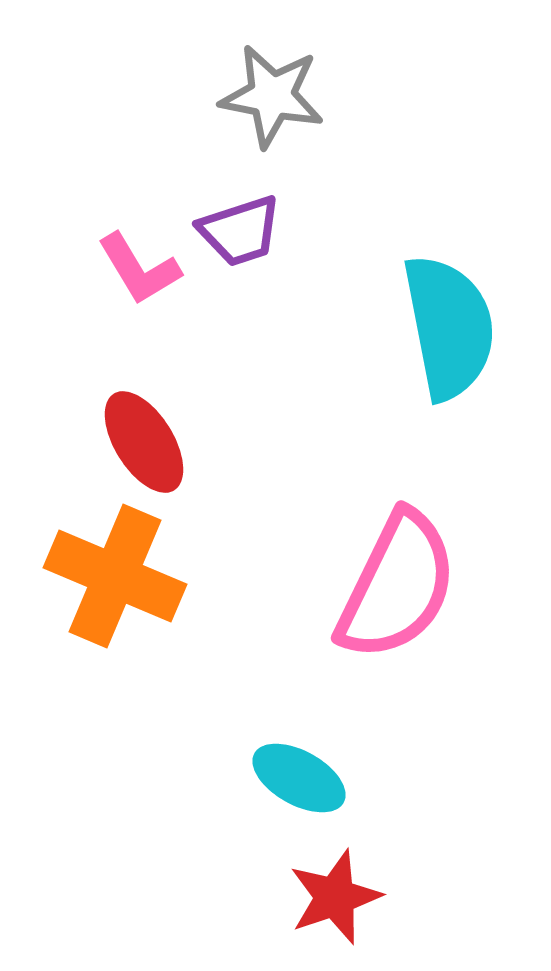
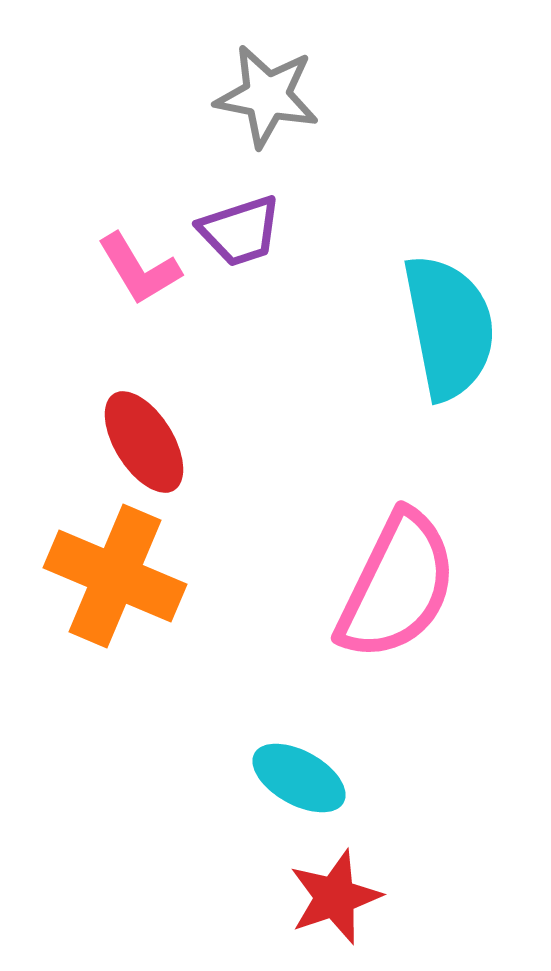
gray star: moved 5 px left
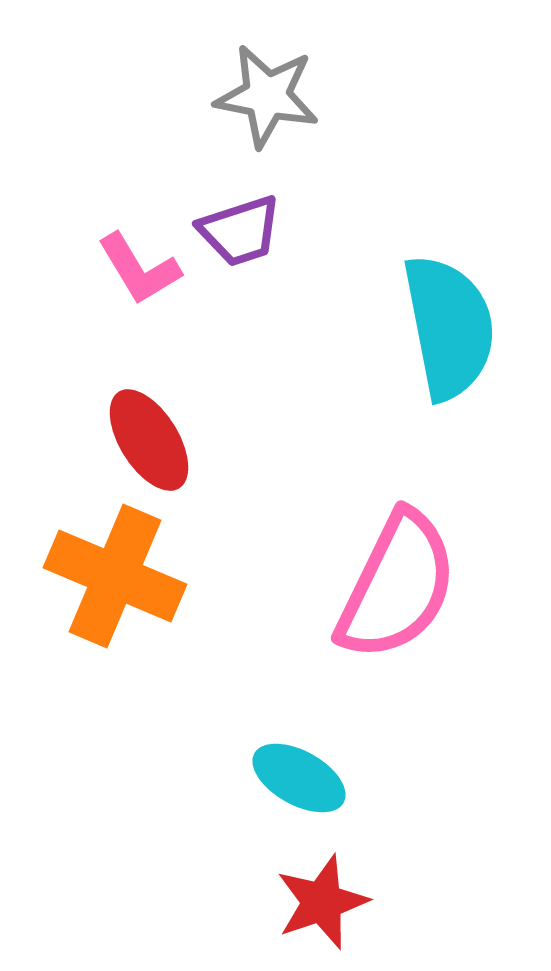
red ellipse: moved 5 px right, 2 px up
red star: moved 13 px left, 5 px down
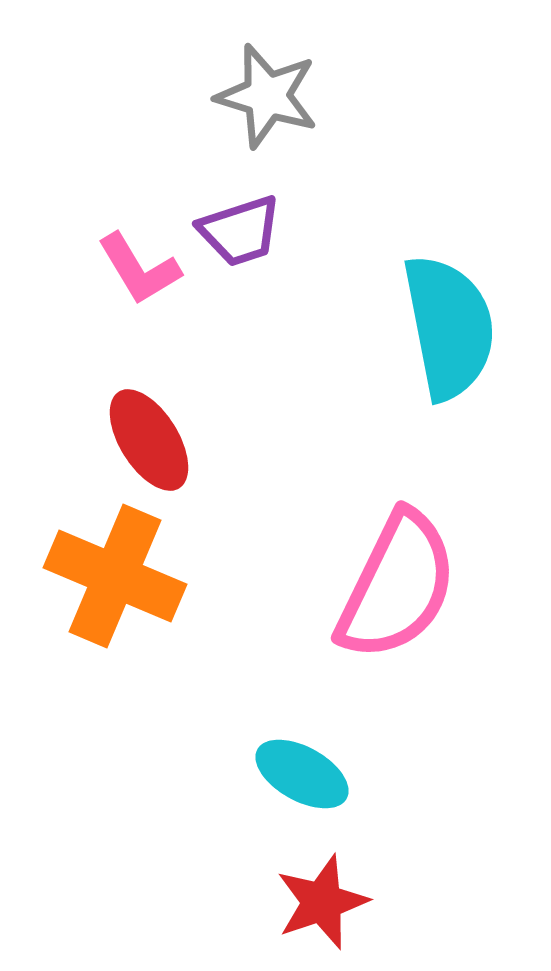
gray star: rotated 6 degrees clockwise
cyan ellipse: moved 3 px right, 4 px up
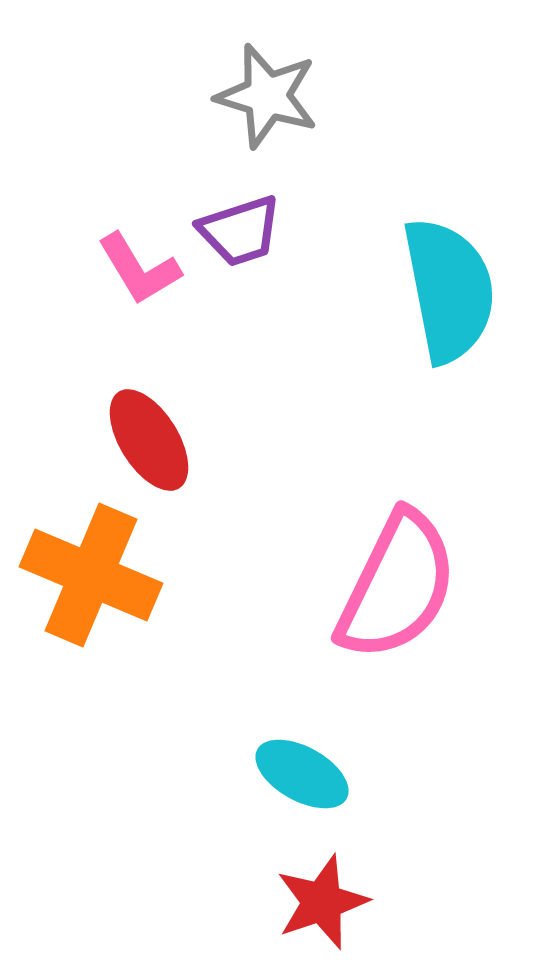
cyan semicircle: moved 37 px up
orange cross: moved 24 px left, 1 px up
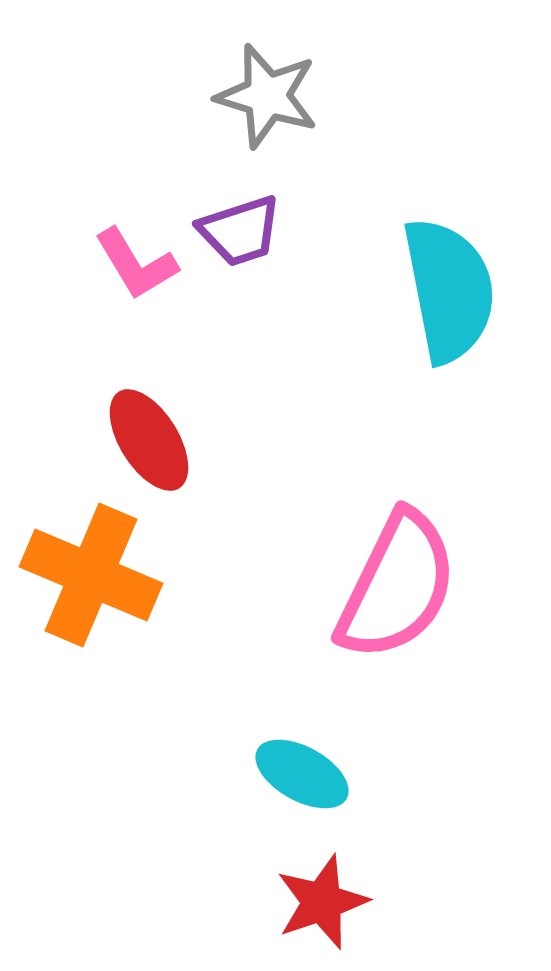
pink L-shape: moved 3 px left, 5 px up
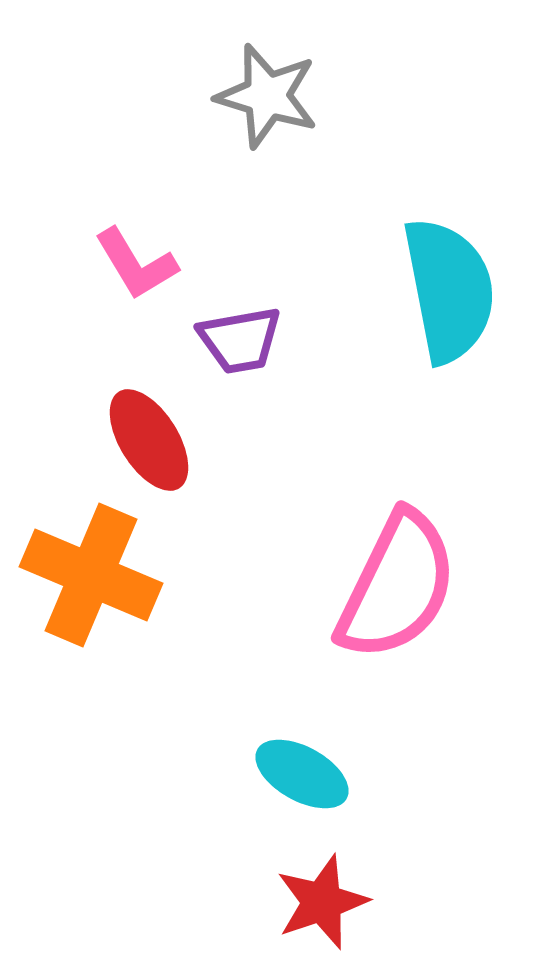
purple trapezoid: moved 109 px down; rotated 8 degrees clockwise
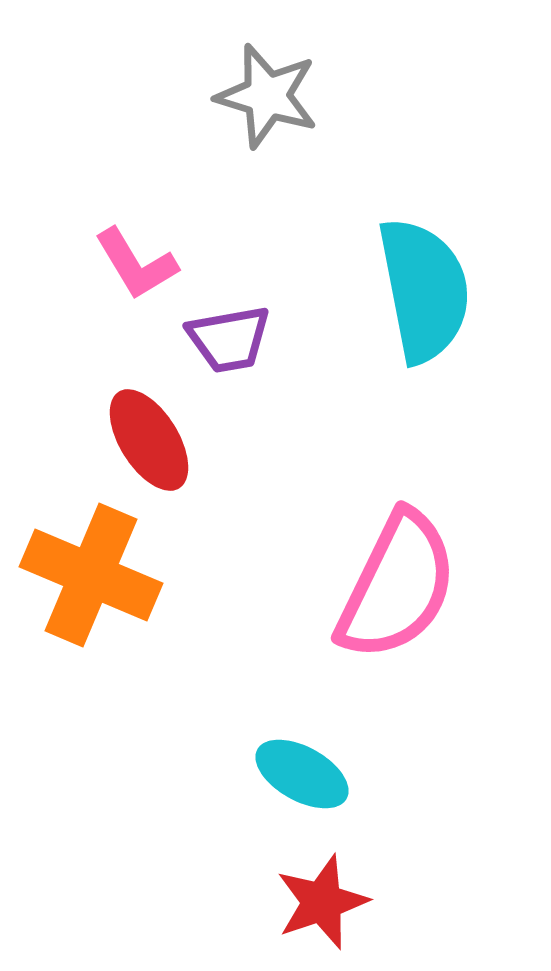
cyan semicircle: moved 25 px left
purple trapezoid: moved 11 px left, 1 px up
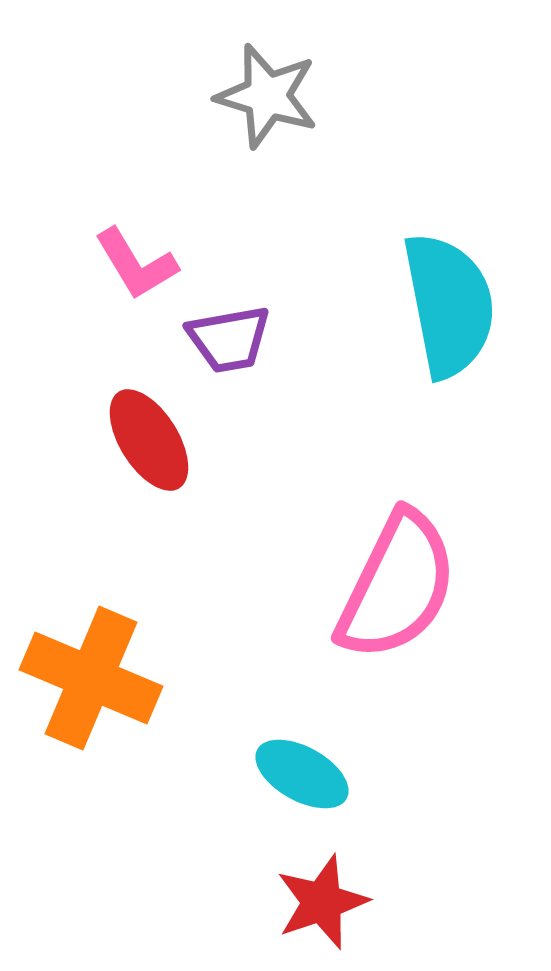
cyan semicircle: moved 25 px right, 15 px down
orange cross: moved 103 px down
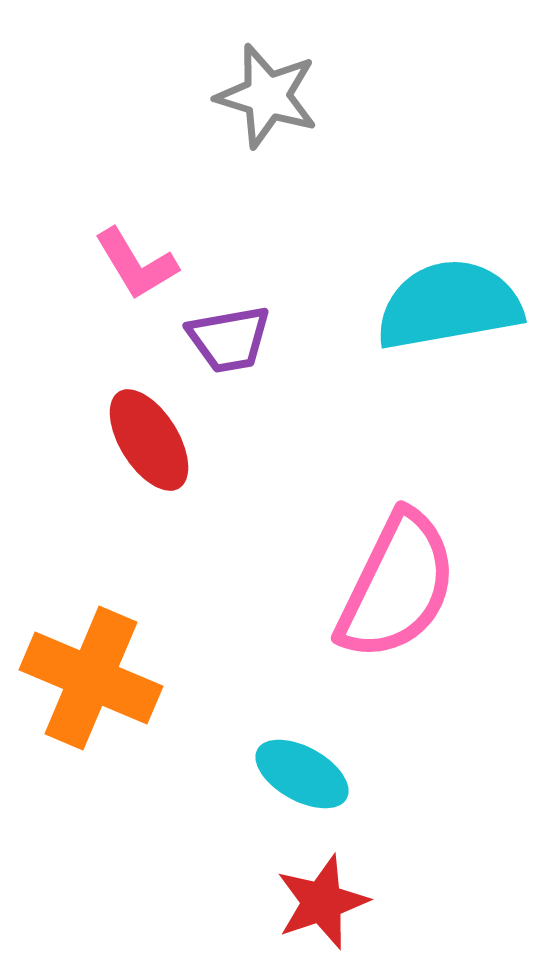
cyan semicircle: rotated 89 degrees counterclockwise
